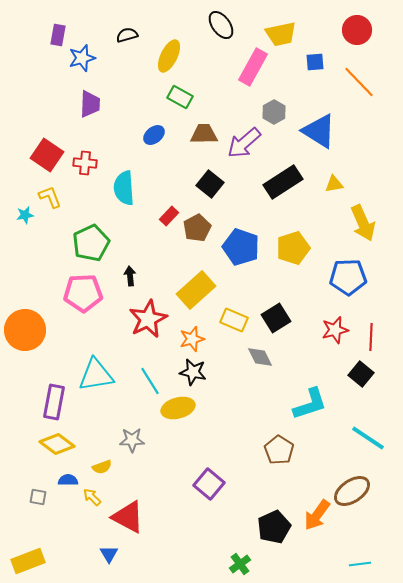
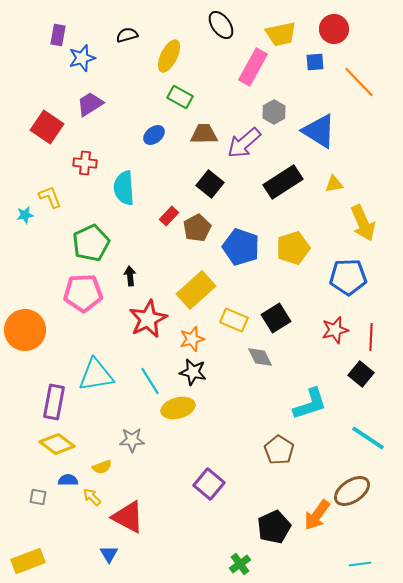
red circle at (357, 30): moved 23 px left, 1 px up
purple trapezoid at (90, 104): rotated 124 degrees counterclockwise
red square at (47, 155): moved 28 px up
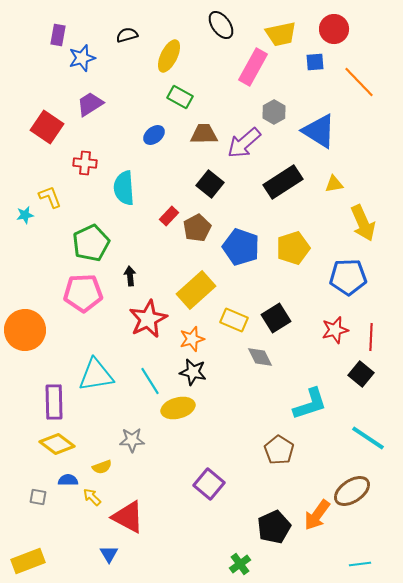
purple rectangle at (54, 402): rotated 12 degrees counterclockwise
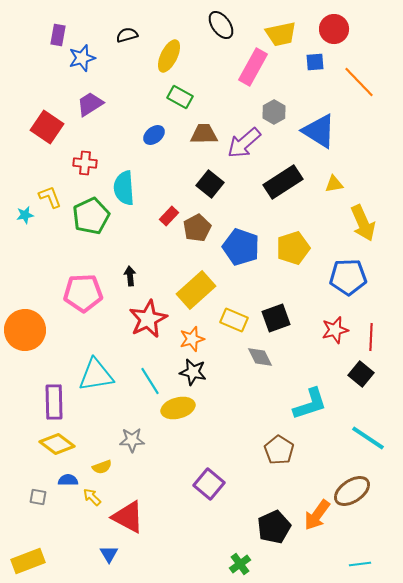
green pentagon at (91, 243): moved 27 px up
black square at (276, 318): rotated 12 degrees clockwise
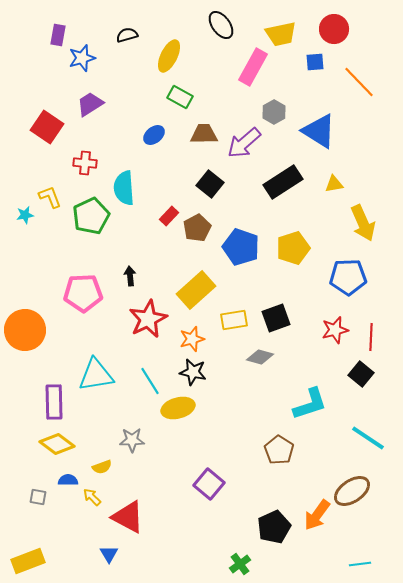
yellow rectangle at (234, 320): rotated 32 degrees counterclockwise
gray diamond at (260, 357): rotated 48 degrees counterclockwise
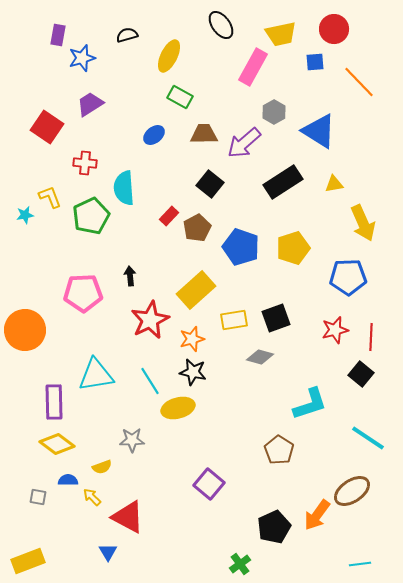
red star at (148, 319): moved 2 px right, 1 px down
blue triangle at (109, 554): moved 1 px left, 2 px up
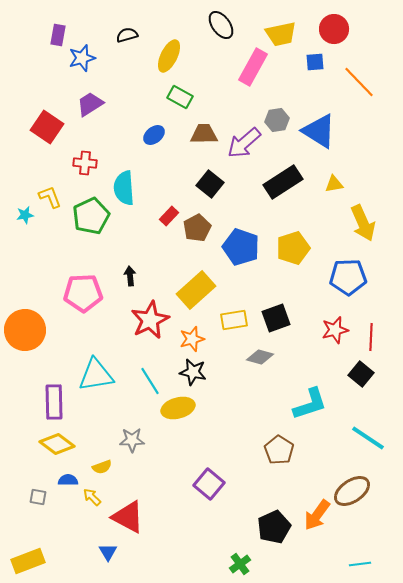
gray hexagon at (274, 112): moved 3 px right, 8 px down; rotated 20 degrees clockwise
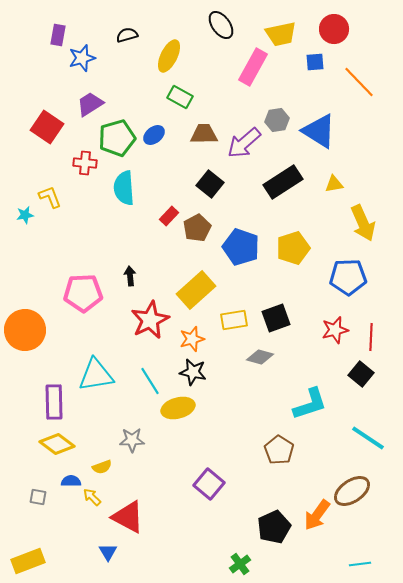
green pentagon at (91, 216): moved 26 px right, 78 px up; rotated 9 degrees clockwise
blue semicircle at (68, 480): moved 3 px right, 1 px down
